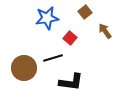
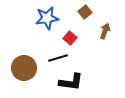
brown arrow: rotated 56 degrees clockwise
black line: moved 5 px right
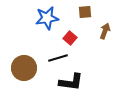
brown square: rotated 32 degrees clockwise
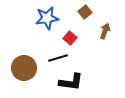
brown square: rotated 32 degrees counterclockwise
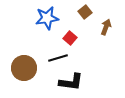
brown arrow: moved 1 px right, 4 px up
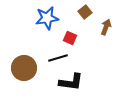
red square: rotated 16 degrees counterclockwise
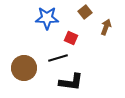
blue star: rotated 10 degrees clockwise
red square: moved 1 px right
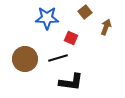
brown circle: moved 1 px right, 9 px up
